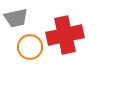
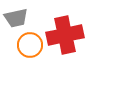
orange circle: moved 2 px up
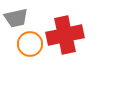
orange circle: moved 1 px up
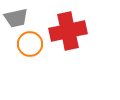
red cross: moved 3 px right, 4 px up
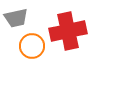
orange circle: moved 2 px right, 2 px down
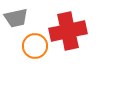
orange circle: moved 3 px right
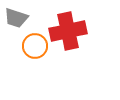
gray trapezoid: rotated 30 degrees clockwise
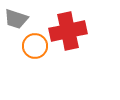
gray trapezoid: moved 1 px down
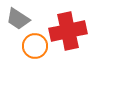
gray trapezoid: moved 2 px right; rotated 15 degrees clockwise
